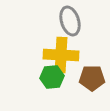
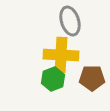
green hexagon: moved 1 px right, 2 px down; rotated 15 degrees counterclockwise
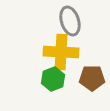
yellow cross: moved 3 px up
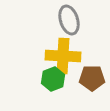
gray ellipse: moved 1 px left, 1 px up
yellow cross: moved 2 px right, 4 px down
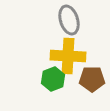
yellow cross: moved 5 px right
brown pentagon: moved 1 px down
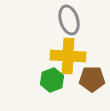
green hexagon: moved 1 px left, 1 px down
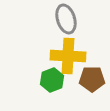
gray ellipse: moved 3 px left, 1 px up
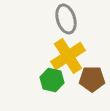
yellow cross: rotated 36 degrees counterclockwise
green hexagon: rotated 25 degrees counterclockwise
